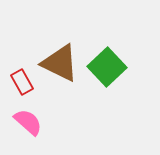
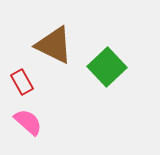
brown triangle: moved 6 px left, 18 px up
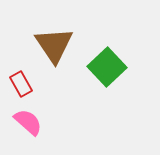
brown triangle: rotated 30 degrees clockwise
red rectangle: moved 1 px left, 2 px down
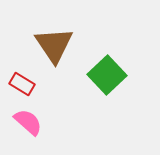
green square: moved 8 px down
red rectangle: moved 1 px right; rotated 30 degrees counterclockwise
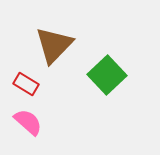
brown triangle: rotated 18 degrees clockwise
red rectangle: moved 4 px right
